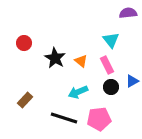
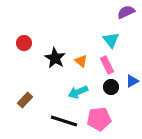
purple semicircle: moved 2 px left, 1 px up; rotated 18 degrees counterclockwise
black line: moved 3 px down
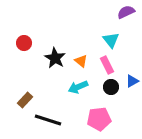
cyan arrow: moved 5 px up
black line: moved 16 px left, 1 px up
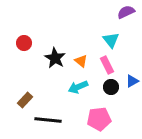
black line: rotated 12 degrees counterclockwise
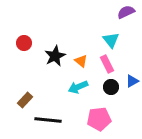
black star: moved 2 px up; rotated 15 degrees clockwise
pink rectangle: moved 1 px up
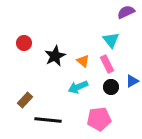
orange triangle: moved 2 px right
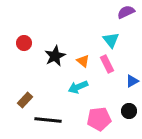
black circle: moved 18 px right, 24 px down
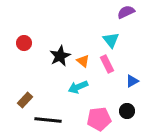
black star: moved 5 px right
black circle: moved 2 px left
